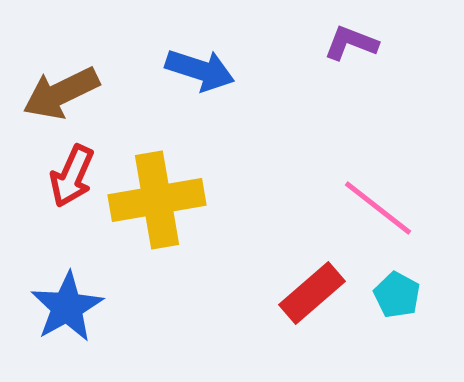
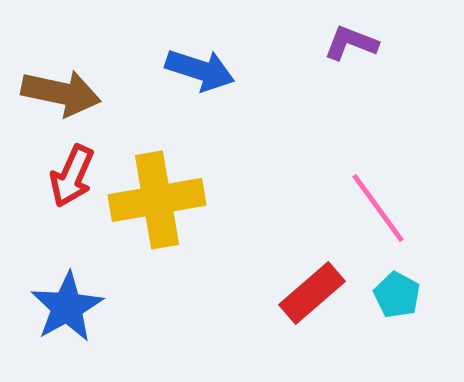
brown arrow: rotated 142 degrees counterclockwise
pink line: rotated 16 degrees clockwise
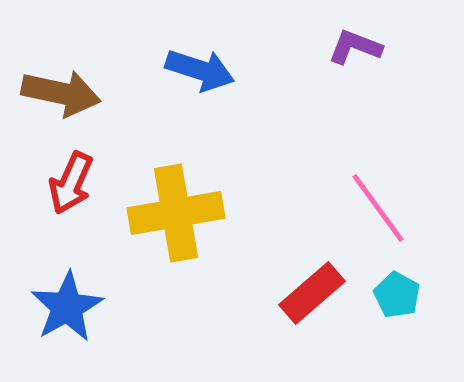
purple L-shape: moved 4 px right, 4 px down
red arrow: moved 1 px left, 7 px down
yellow cross: moved 19 px right, 13 px down
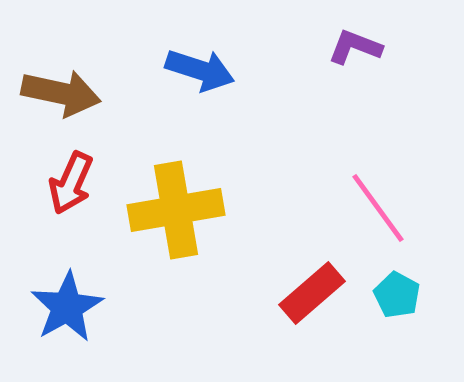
yellow cross: moved 3 px up
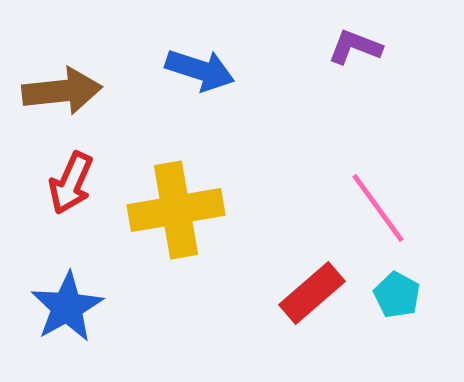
brown arrow: moved 1 px right, 2 px up; rotated 18 degrees counterclockwise
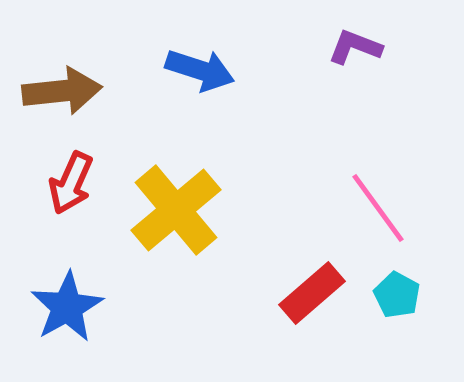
yellow cross: rotated 30 degrees counterclockwise
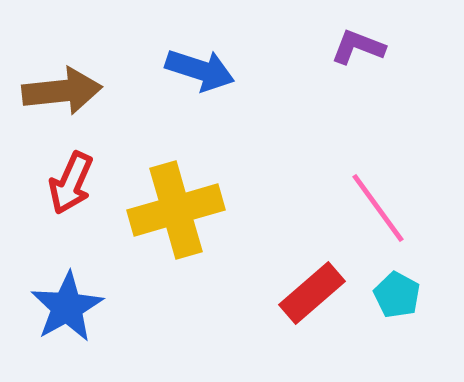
purple L-shape: moved 3 px right
yellow cross: rotated 24 degrees clockwise
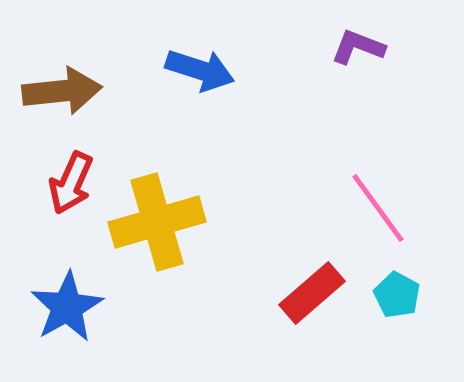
yellow cross: moved 19 px left, 12 px down
